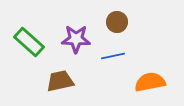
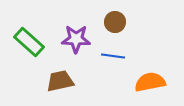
brown circle: moved 2 px left
blue line: rotated 20 degrees clockwise
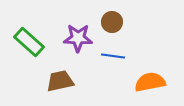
brown circle: moved 3 px left
purple star: moved 2 px right, 1 px up
